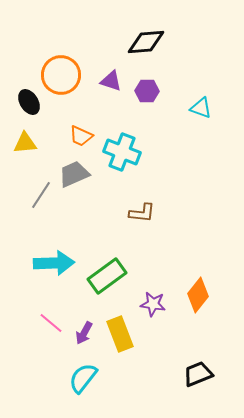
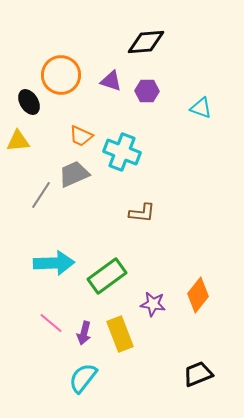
yellow triangle: moved 7 px left, 2 px up
purple arrow: rotated 15 degrees counterclockwise
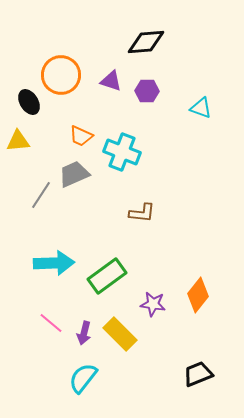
yellow rectangle: rotated 24 degrees counterclockwise
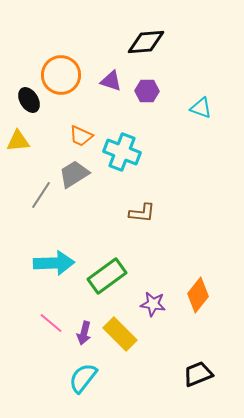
black ellipse: moved 2 px up
gray trapezoid: rotated 8 degrees counterclockwise
